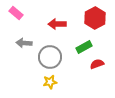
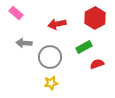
red arrow: rotated 12 degrees counterclockwise
yellow star: moved 1 px right, 1 px down
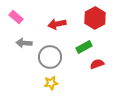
pink rectangle: moved 4 px down
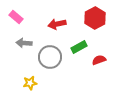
green rectangle: moved 5 px left
red semicircle: moved 2 px right, 4 px up
yellow star: moved 21 px left
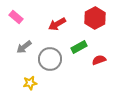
red arrow: rotated 18 degrees counterclockwise
gray arrow: moved 4 px down; rotated 42 degrees counterclockwise
gray circle: moved 2 px down
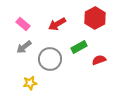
pink rectangle: moved 7 px right, 7 px down
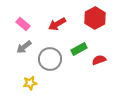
green rectangle: moved 2 px down
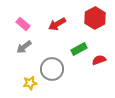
gray circle: moved 2 px right, 10 px down
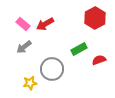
red arrow: moved 12 px left
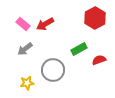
gray arrow: moved 1 px right, 2 px down
gray circle: moved 1 px right, 1 px down
yellow star: moved 3 px left
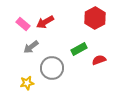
red arrow: moved 2 px up
gray arrow: moved 6 px right, 2 px up
gray circle: moved 1 px left, 2 px up
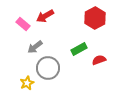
red arrow: moved 6 px up
gray arrow: moved 4 px right
gray circle: moved 4 px left
yellow star: rotated 16 degrees counterclockwise
